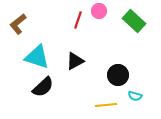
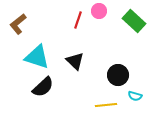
black triangle: rotated 48 degrees counterclockwise
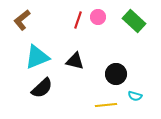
pink circle: moved 1 px left, 6 px down
brown L-shape: moved 4 px right, 4 px up
cyan triangle: rotated 40 degrees counterclockwise
black triangle: rotated 30 degrees counterclockwise
black circle: moved 2 px left, 1 px up
black semicircle: moved 1 px left, 1 px down
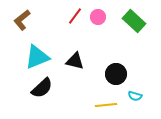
red line: moved 3 px left, 4 px up; rotated 18 degrees clockwise
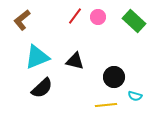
black circle: moved 2 px left, 3 px down
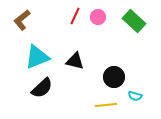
red line: rotated 12 degrees counterclockwise
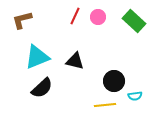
brown L-shape: rotated 25 degrees clockwise
black circle: moved 4 px down
cyan semicircle: rotated 24 degrees counterclockwise
yellow line: moved 1 px left
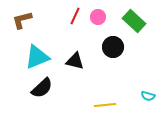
black circle: moved 1 px left, 34 px up
cyan semicircle: moved 13 px right; rotated 24 degrees clockwise
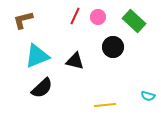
brown L-shape: moved 1 px right
cyan triangle: moved 1 px up
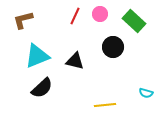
pink circle: moved 2 px right, 3 px up
cyan semicircle: moved 2 px left, 3 px up
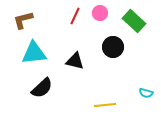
pink circle: moved 1 px up
cyan triangle: moved 3 px left, 3 px up; rotated 16 degrees clockwise
